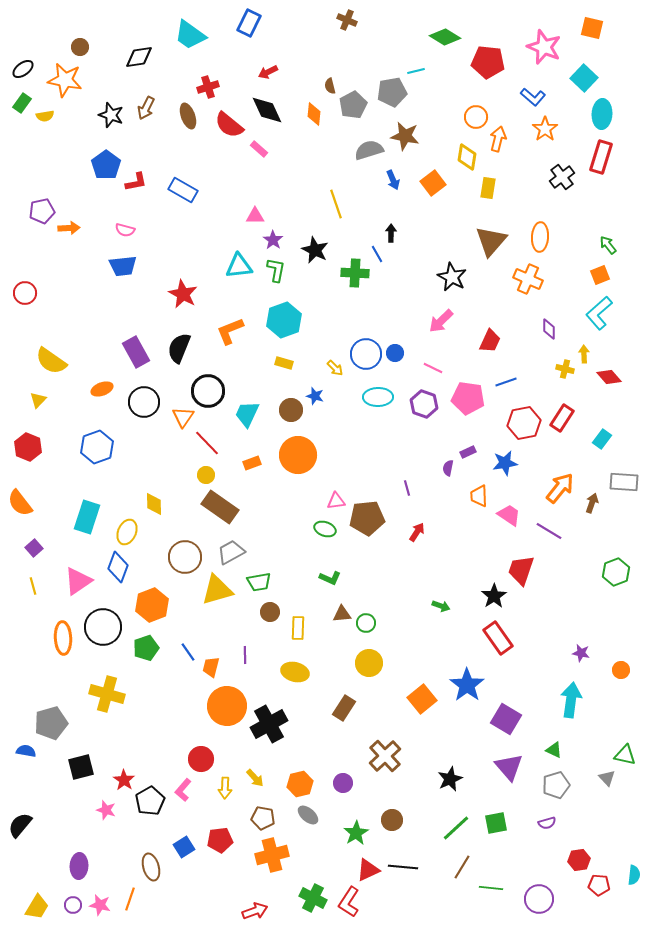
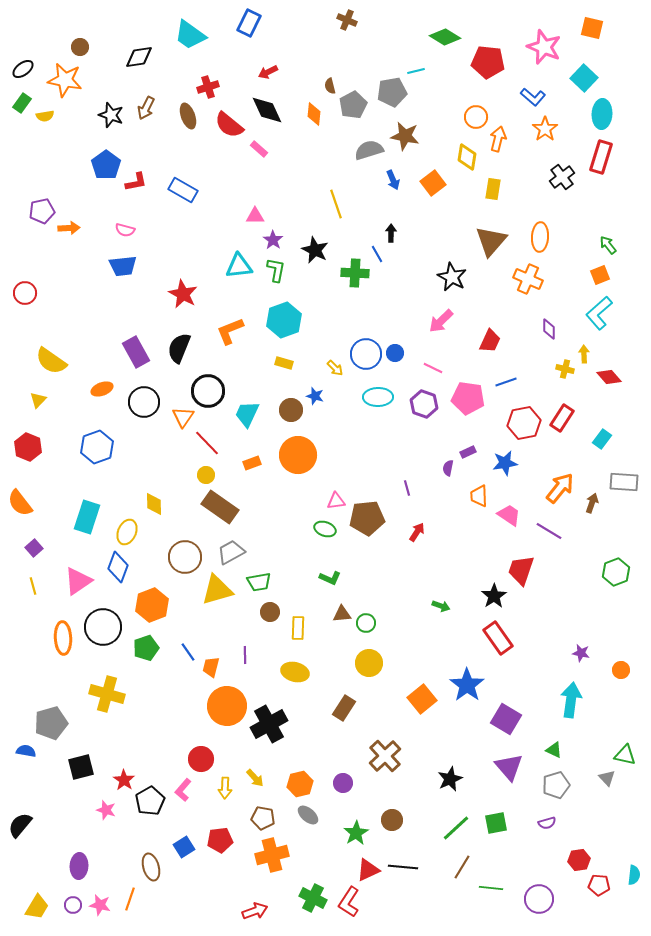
yellow rectangle at (488, 188): moved 5 px right, 1 px down
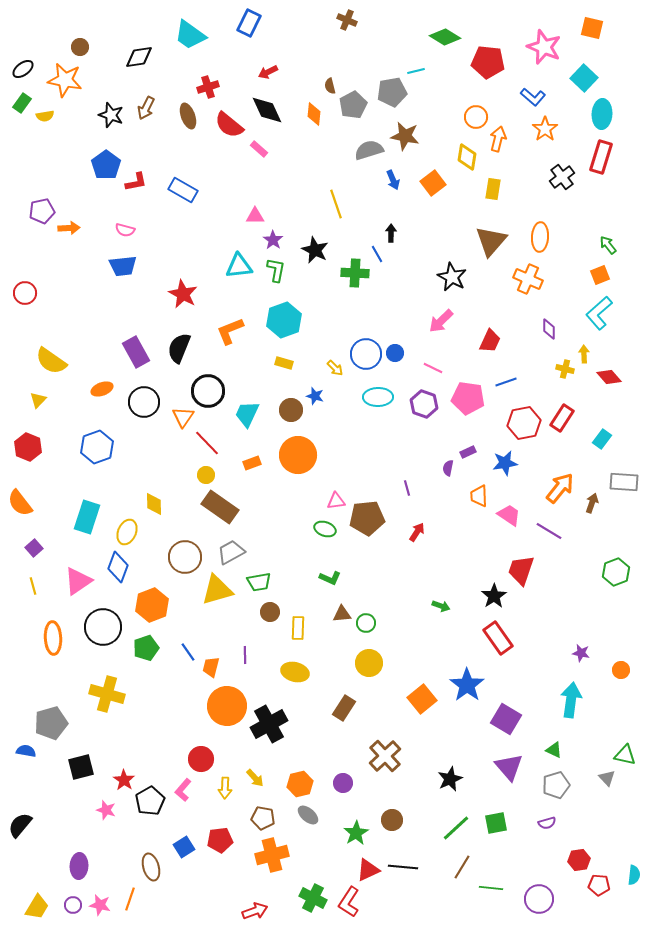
orange ellipse at (63, 638): moved 10 px left
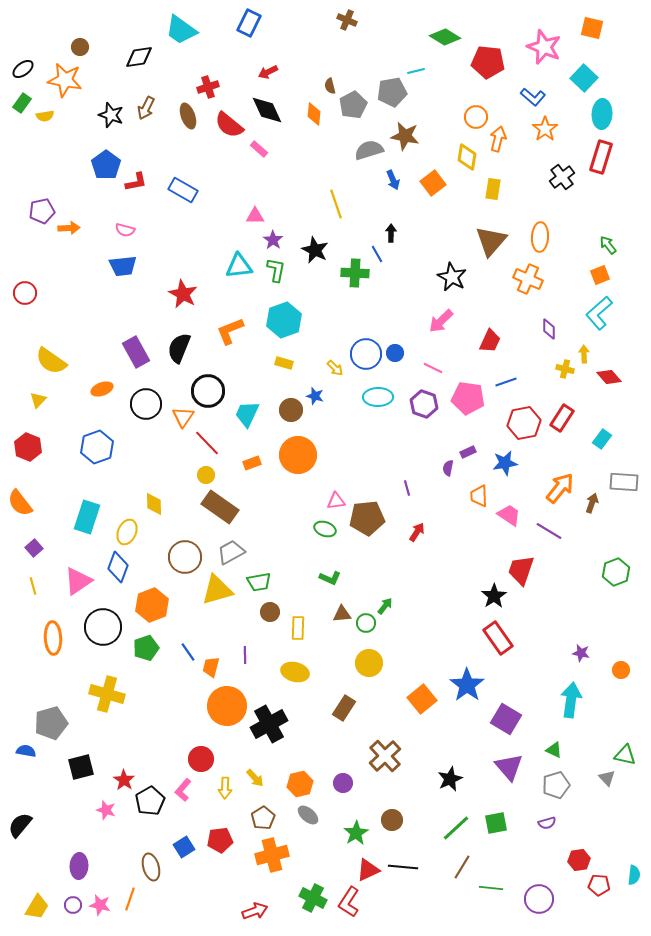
cyan trapezoid at (190, 35): moved 9 px left, 5 px up
black circle at (144, 402): moved 2 px right, 2 px down
green arrow at (441, 606): moved 56 px left; rotated 72 degrees counterclockwise
brown pentagon at (263, 818): rotated 30 degrees clockwise
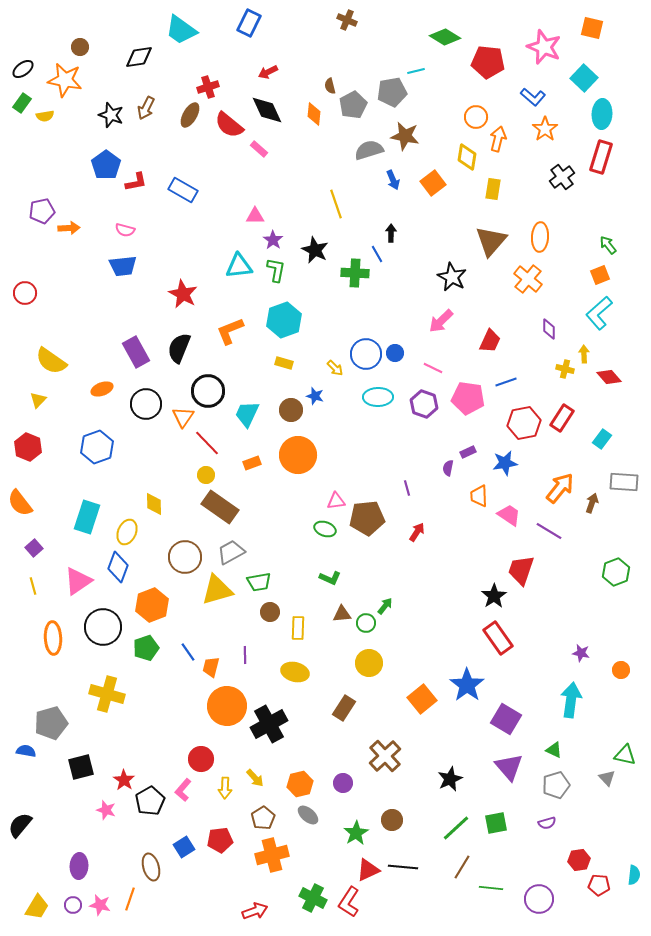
brown ellipse at (188, 116): moved 2 px right, 1 px up; rotated 50 degrees clockwise
orange cross at (528, 279): rotated 16 degrees clockwise
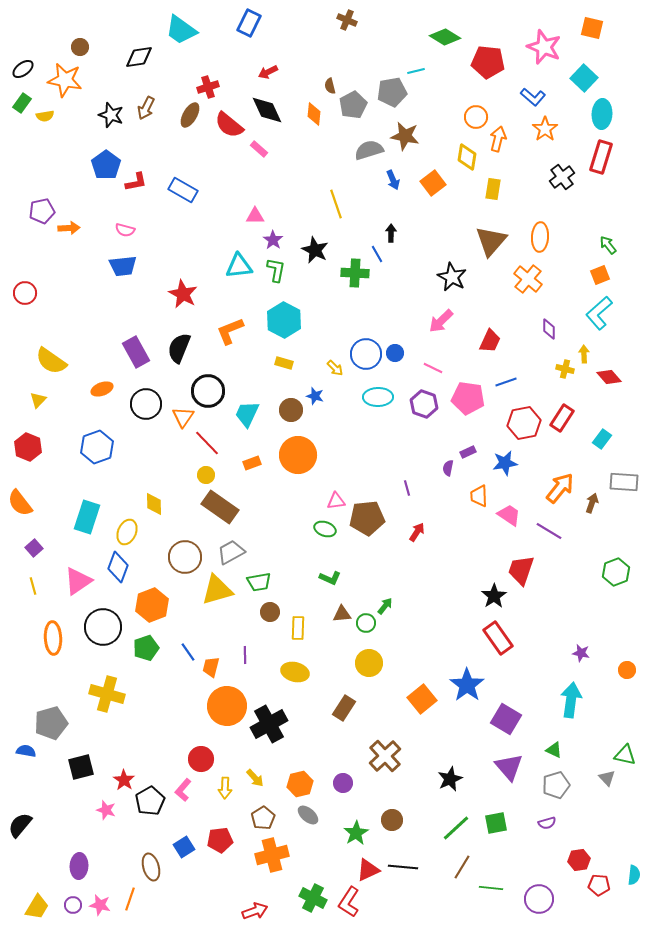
cyan hexagon at (284, 320): rotated 12 degrees counterclockwise
orange circle at (621, 670): moved 6 px right
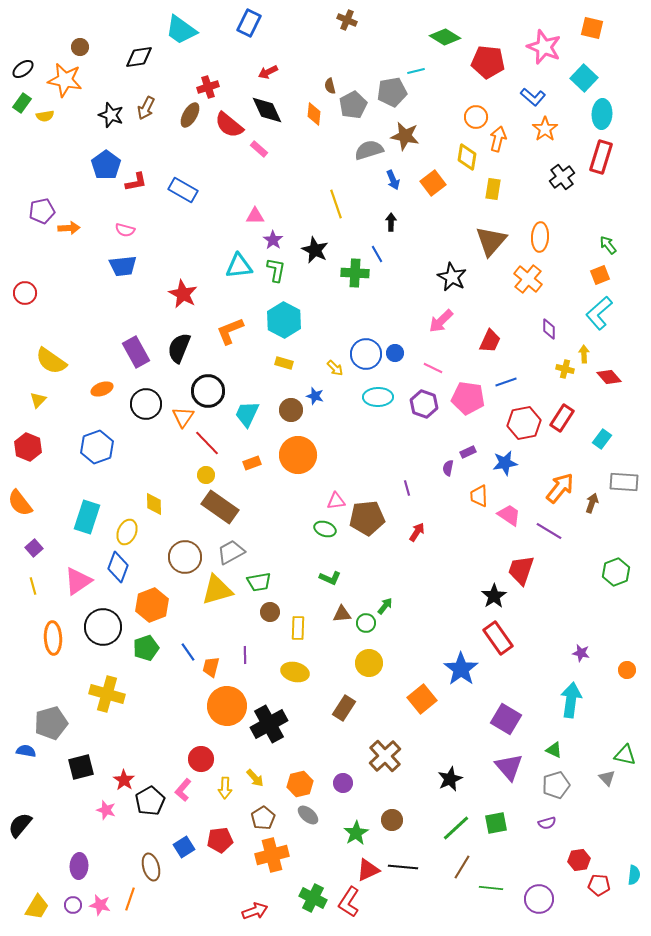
black arrow at (391, 233): moved 11 px up
blue star at (467, 685): moved 6 px left, 16 px up
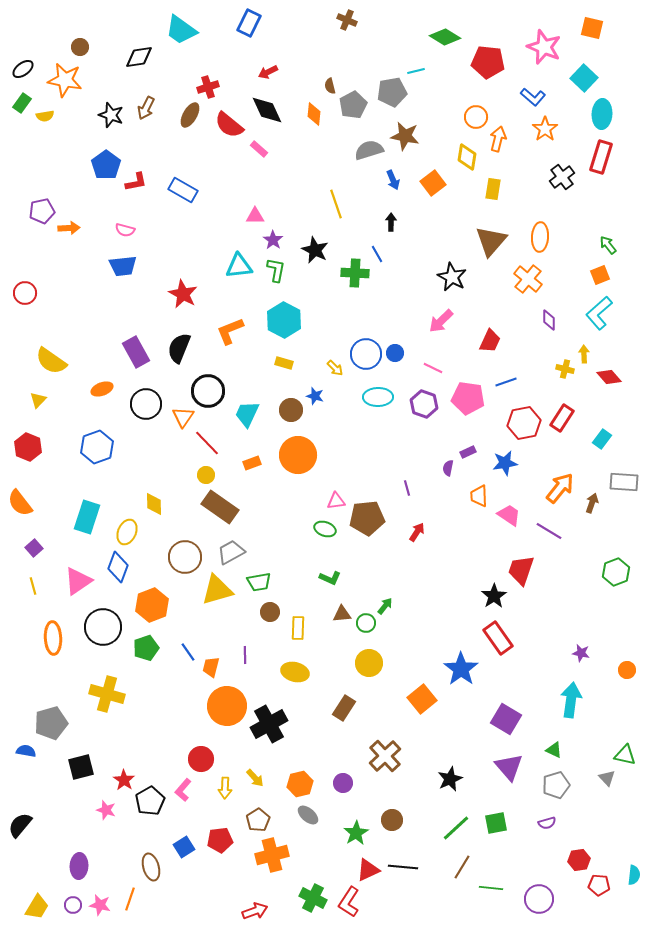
purple diamond at (549, 329): moved 9 px up
brown pentagon at (263, 818): moved 5 px left, 2 px down
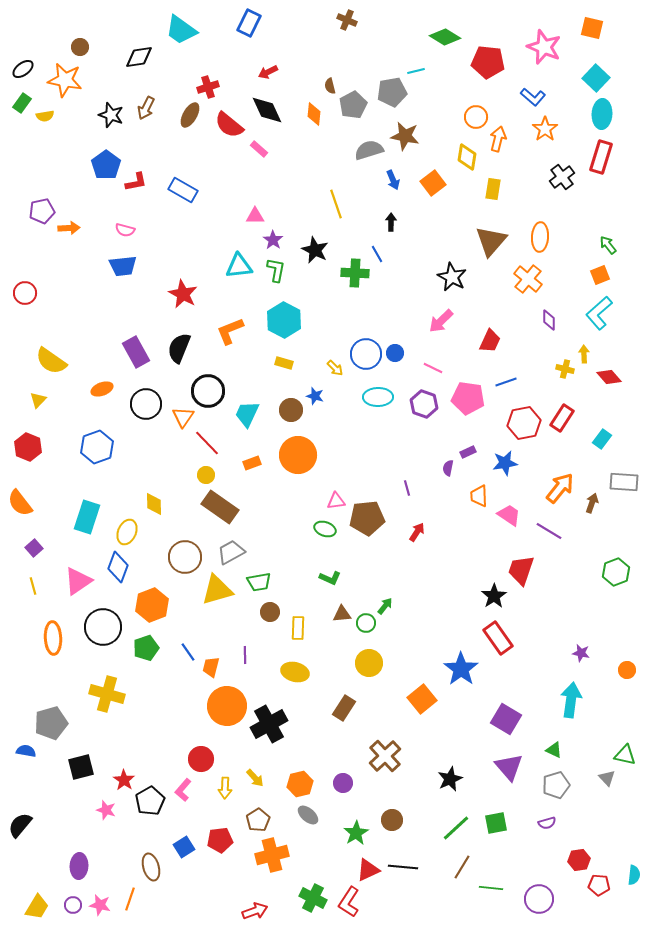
cyan square at (584, 78): moved 12 px right
